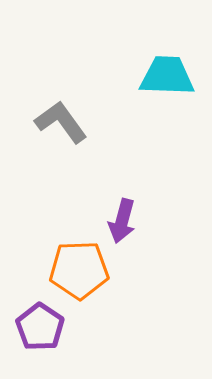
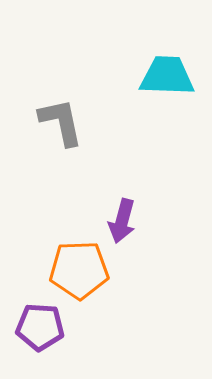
gray L-shape: rotated 24 degrees clockwise
purple pentagon: rotated 30 degrees counterclockwise
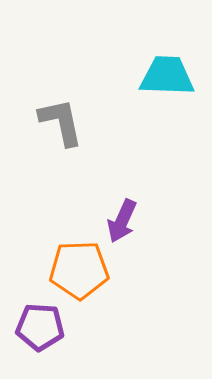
purple arrow: rotated 9 degrees clockwise
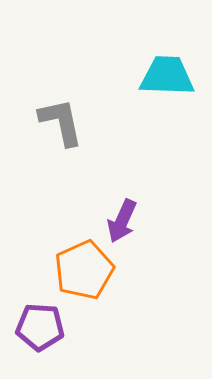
orange pentagon: moved 5 px right; rotated 22 degrees counterclockwise
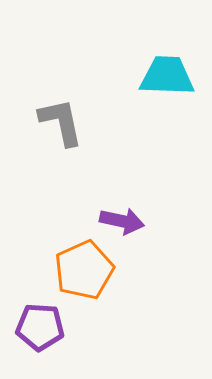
purple arrow: rotated 102 degrees counterclockwise
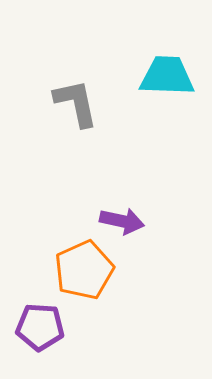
gray L-shape: moved 15 px right, 19 px up
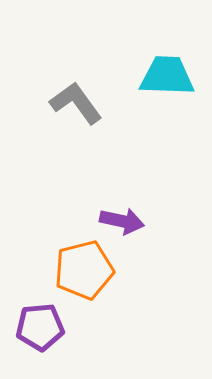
gray L-shape: rotated 24 degrees counterclockwise
orange pentagon: rotated 10 degrees clockwise
purple pentagon: rotated 9 degrees counterclockwise
